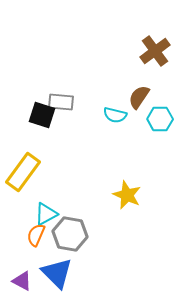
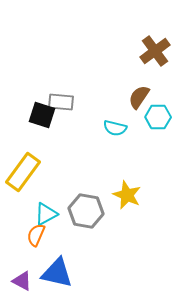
cyan semicircle: moved 13 px down
cyan hexagon: moved 2 px left, 2 px up
gray hexagon: moved 16 px right, 23 px up
blue triangle: rotated 32 degrees counterclockwise
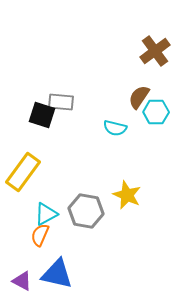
cyan hexagon: moved 2 px left, 5 px up
orange semicircle: moved 4 px right
blue triangle: moved 1 px down
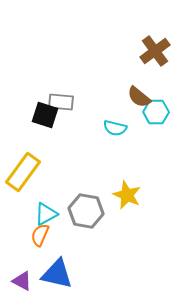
brown semicircle: rotated 85 degrees counterclockwise
black square: moved 3 px right
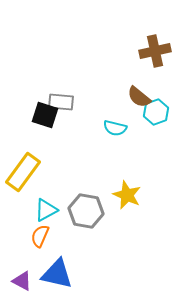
brown cross: rotated 24 degrees clockwise
cyan hexagon: rotated 20 degrees counterclockwise
cyan triangle: moved 4 px up
orange semicircle: moved 1 px down
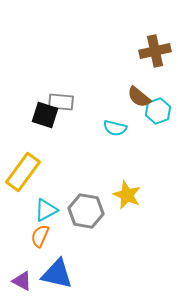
cyan hexagon: moved 2 px right, 1 px up
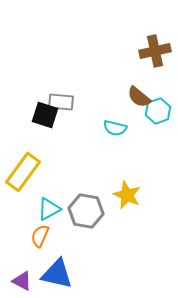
cyan triangle: moved 3 px right, 1 px up
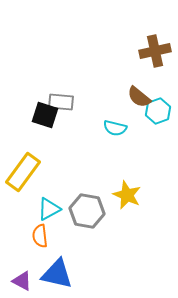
gray hexagon: moved 1 px right
orange semicircle: rotated 30 degrees counterclockwise
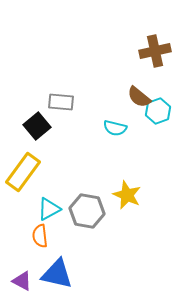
black square: moved 8 px left, 11 px down; rotated 32 degrees clockwise
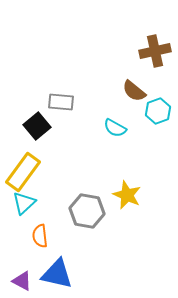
brown semicircle: moved 5 px left, 6 px up
cyan semicircle: rotated 15 degrees clockwise
cyan triangle: moved 25 px left, 6 px up; rotated 15 degrees counterclockwise
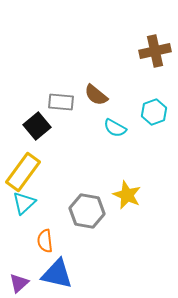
brown semicircle: moved 38 px left, 4 px down
cyan hexagon: moved 4 px left, 1 px down
orange semicircle: moved 5 px right, 5 px down
purple triangle: moved 3 px left, 2 px down; rotated 50 degrees clockwise
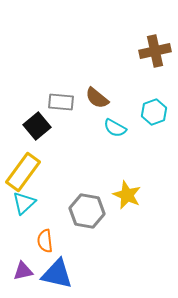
brown semicircle: moved 1 px right, 3 px down
purple triangle: moved 4 px right, 12 px up; rotated 30 degrees clockwise
